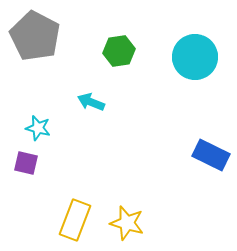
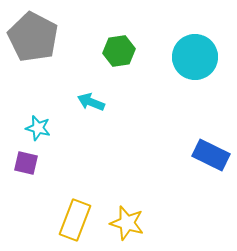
gray pentagon: moved 2 px left, 1 px down
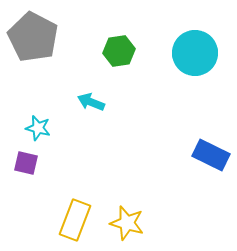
cyan circle: moved 4 px up
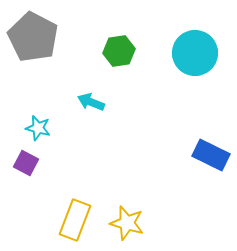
purple square: rotated 15 degrees clockwise
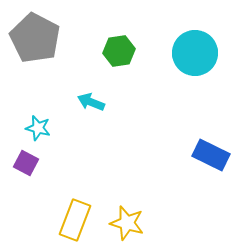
gray pentagon: moved 2 px right, 1 px down
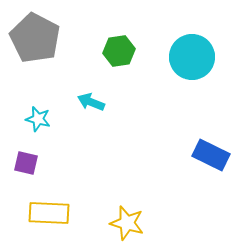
cyan circle: moved 3 px left, 4 px down
cyan star: moved 9 px up
purple square: rotated 15 degrees counterclockwise
yellow rectangle: moved 26 px left, 7 px up; rotated 72 degrees clockwise
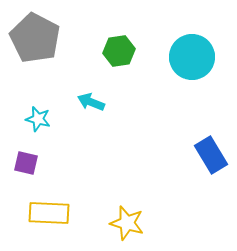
blue rectangle: rotated 33 degrees clockwise
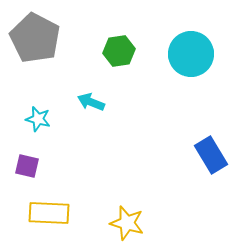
cyan circle: moved 1 px left, 3 px up
purple square: moved 1 px right, 3 px down
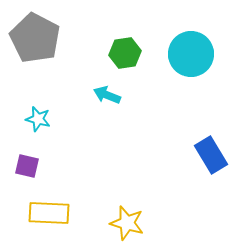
green hexagon: moved 6 px right, 2 px down
cyan arrow: moved 16 px right, 7 px up
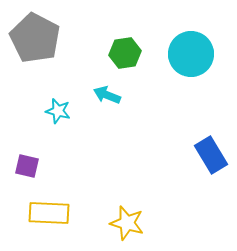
cyan star: moved 20 px right, 8 px up
